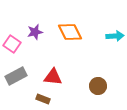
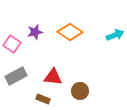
orange diamond: rotated 30 degrees counterclockwise
cyan arrow: moved 1 px up; rotated 18 degrees counterclockwise
brown circle: moved 18 px left, 5 px down
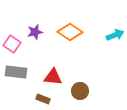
gray rectangle: moved 4 px up; rotated 35 degrees clockwise
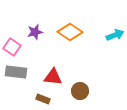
pink square: moved 3 px down
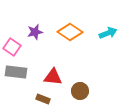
cyan arrow: moved 7 px left, 2 px up
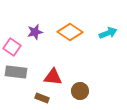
brown rectangle: moved 1 px left, 1 px up
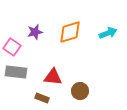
orange diamond: rotated 50 degrees counterclockwise
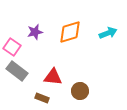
gray rectangle: moved 1 px right, 1 px up; rotated 30 degrees clockwise
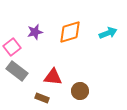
pink square: rotated 18 degrees clockwise
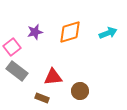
red triangle: rotated 12 degrees counterclockwise
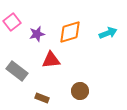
purple star: moved 2 px right, 2 px down
pink square: moved 25 px up
red triangle: moved 2 px left, 17 px up
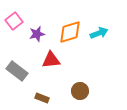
pink square: moved 2 px right, 1 px up
cyan arrow: moved 9 px left
